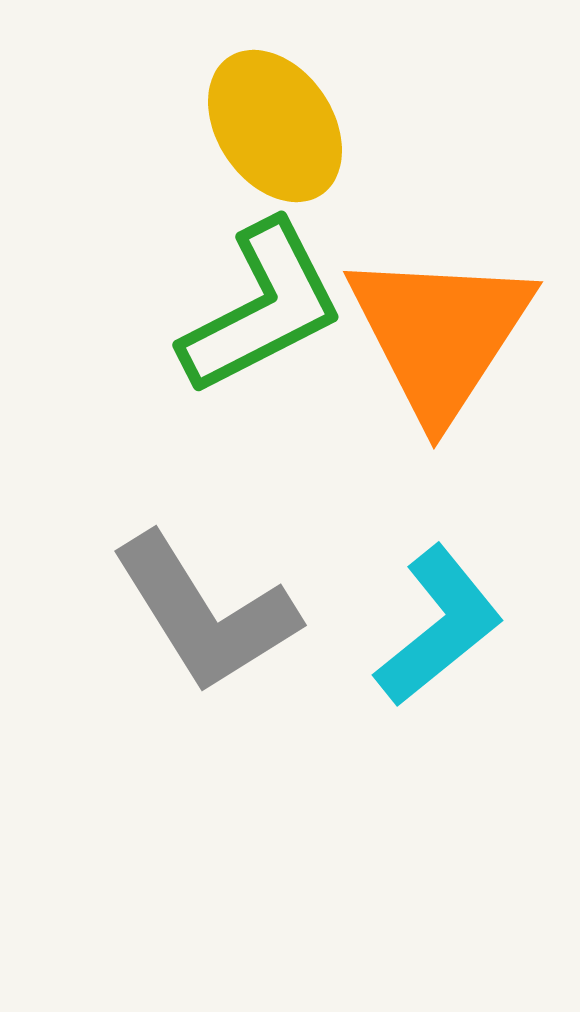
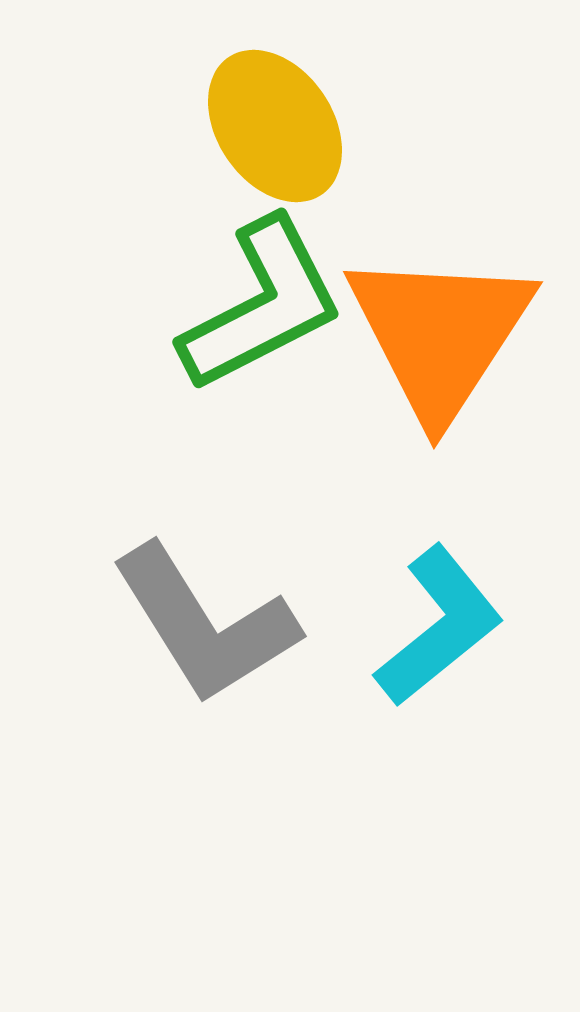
green L-shape: moved 3 px up
gray L-shape: moved 11 px down
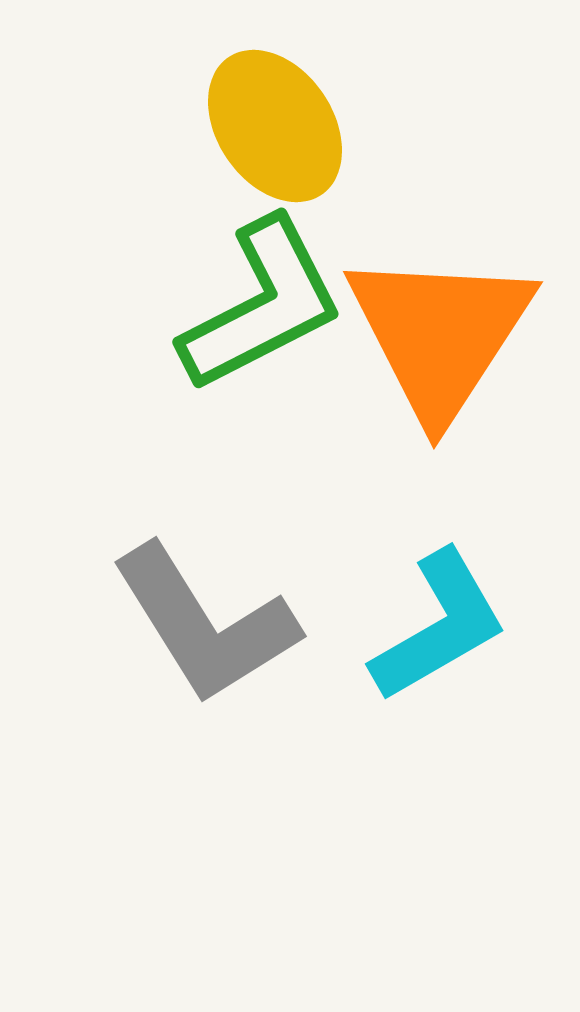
cyan L-shape: rotated 9 degrees clockwise
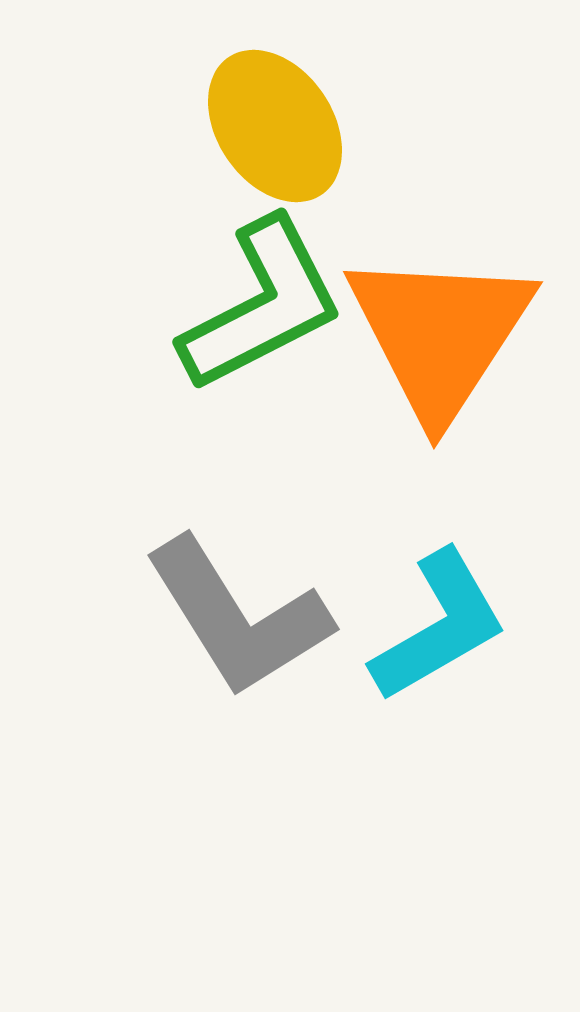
gray L-shape: moved 33 px right, 7 px up
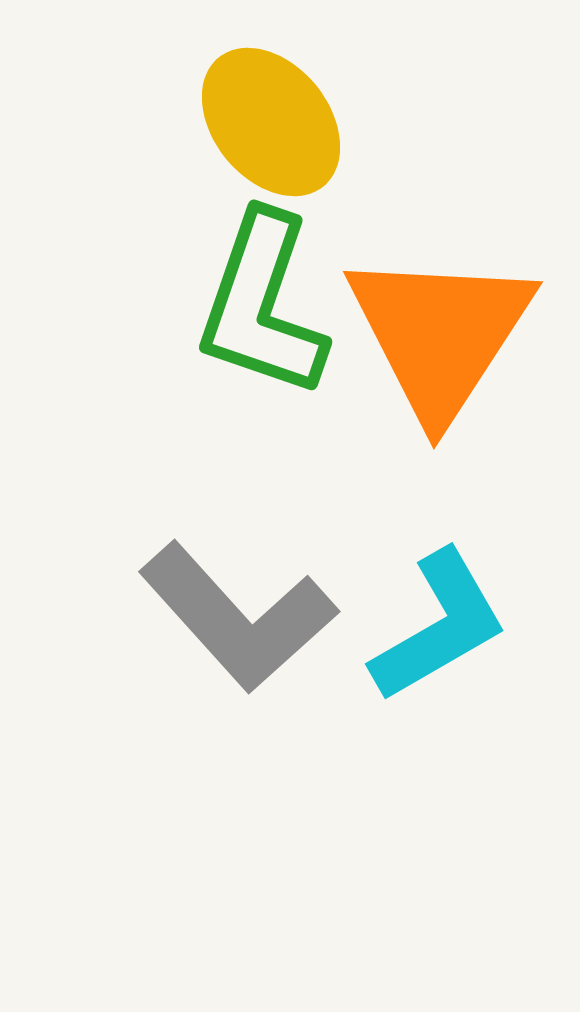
yellow ellipse: moved 4 px left, 4 px up; rotated 5 degrees counterclockwise
green L-shape: rotated 136 degrees clockwise
gray L-shape: rotated 10 degrees counterclockwise
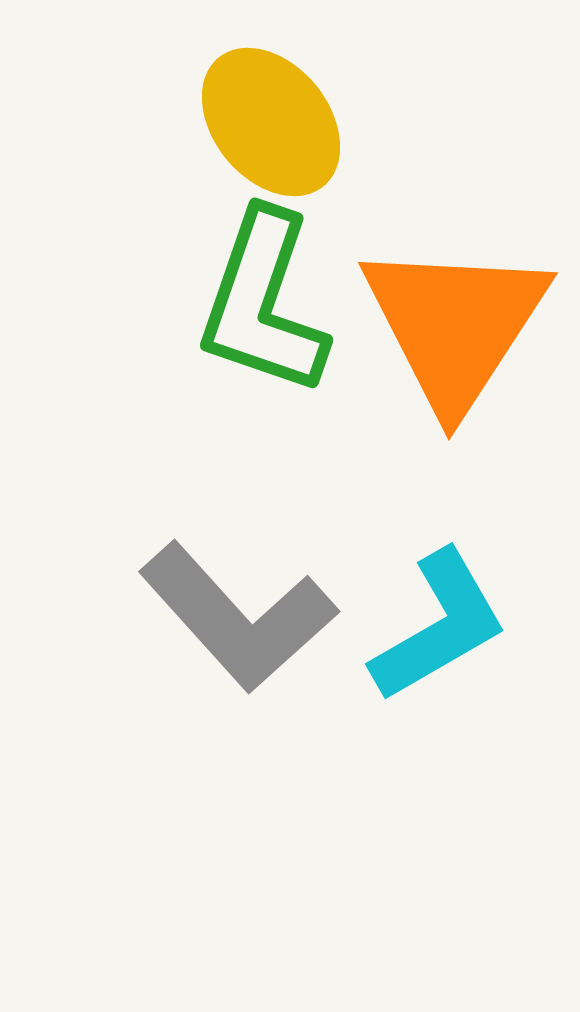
green L-shape: moved 1 px right, 2 px up
orange triangle: moved 15 px right, 9 px up
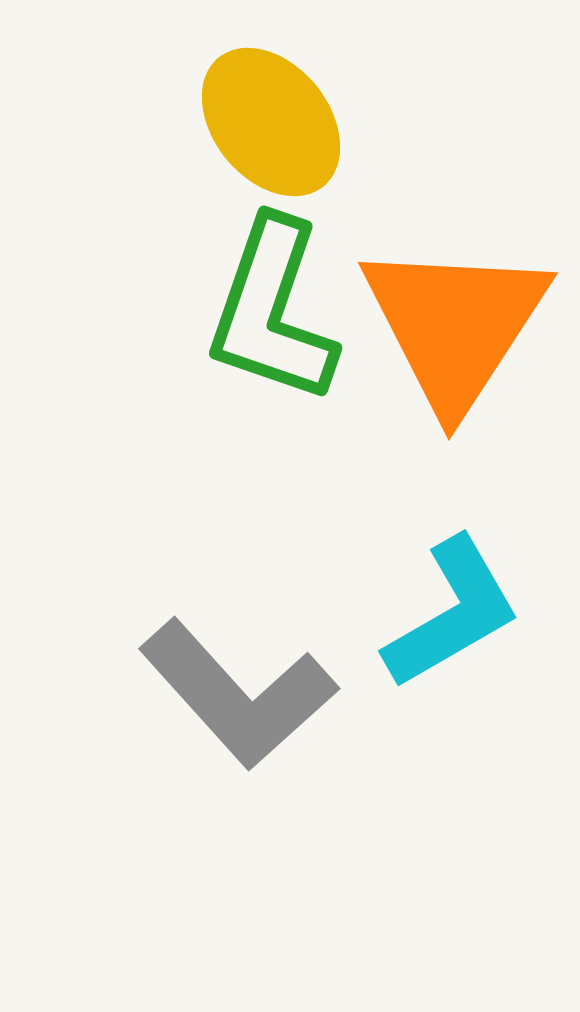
green L-shape: moved 9 px right, 8 px down
gray L-shape: moved 77 px down
cyan L-shape: moved 13 px right, 13 px up
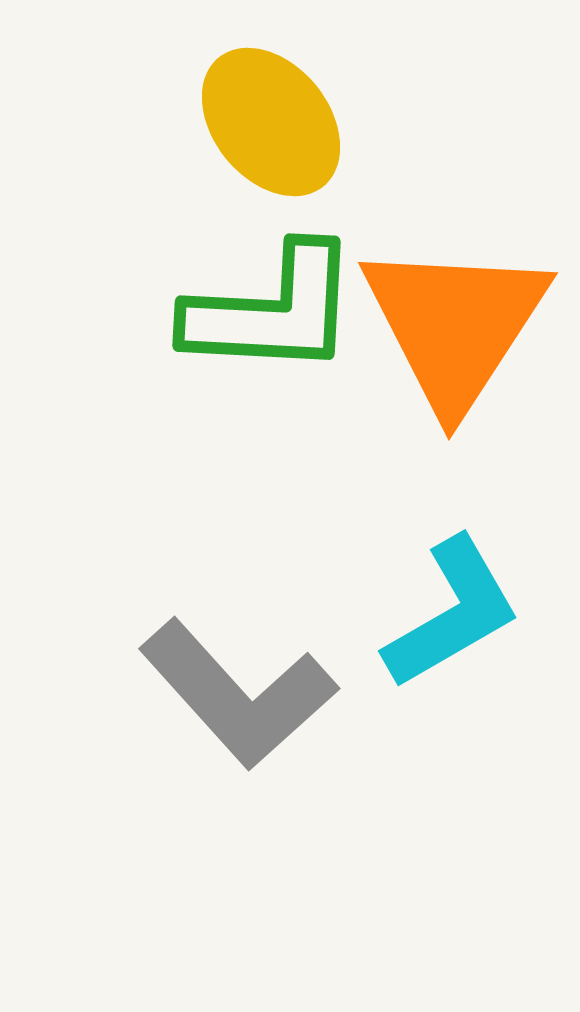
green L-shape: rotated 106 degrees counterclockwise
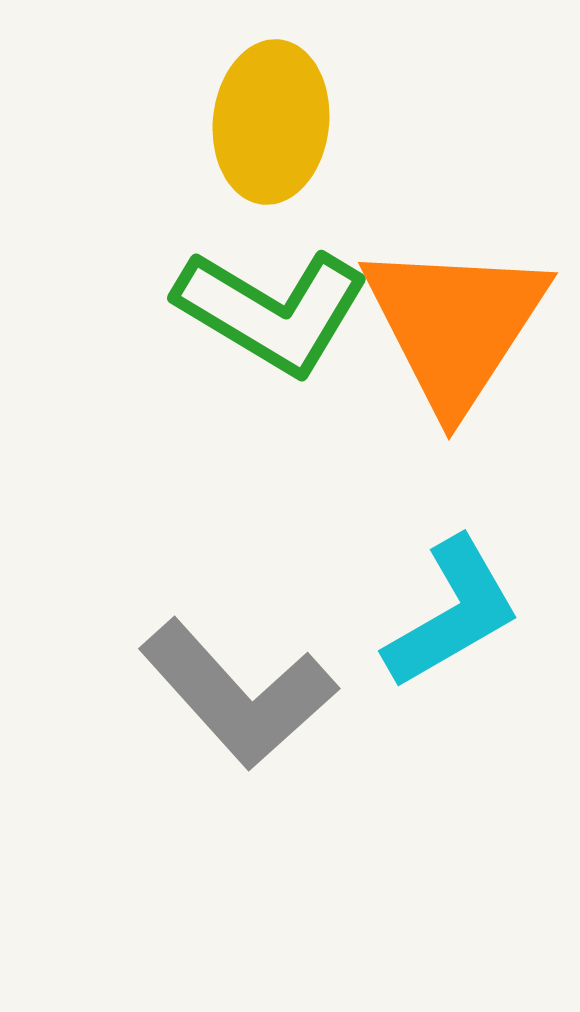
yellow ellipse: rotated 45 degrees clockwise
green L-shape: rotated 28 degrees clockwise
